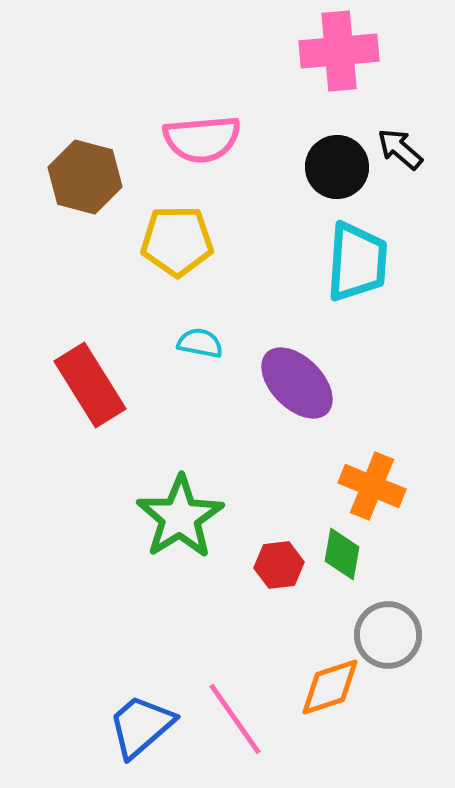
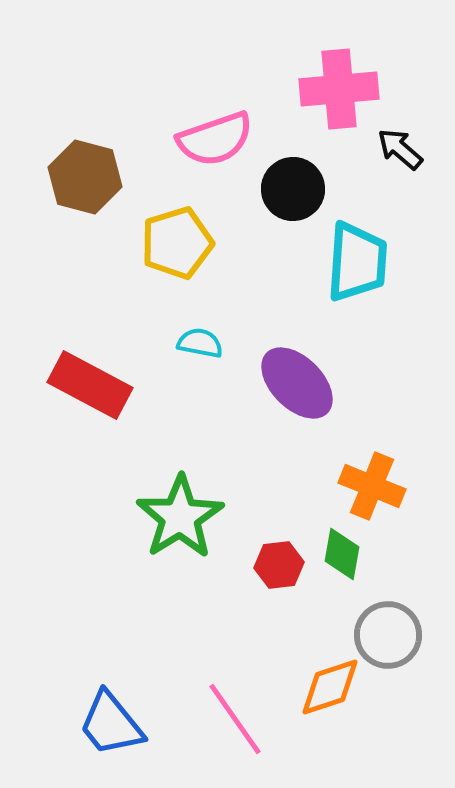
pink cross: moved 38 px down
pink semicircle: moved 13 px right; rotated 14 degrees counterclockwise
black circle: moved 44 px left, 22 px down
yellow pentagon: moved 2 px down; rotated 16 degrees counterclockwise
red rectangle: rotated 30 degrees counterclockwise
blue trapezoid: moved 30 px left, 2 px up; rotated 88 degrees counterclockwise
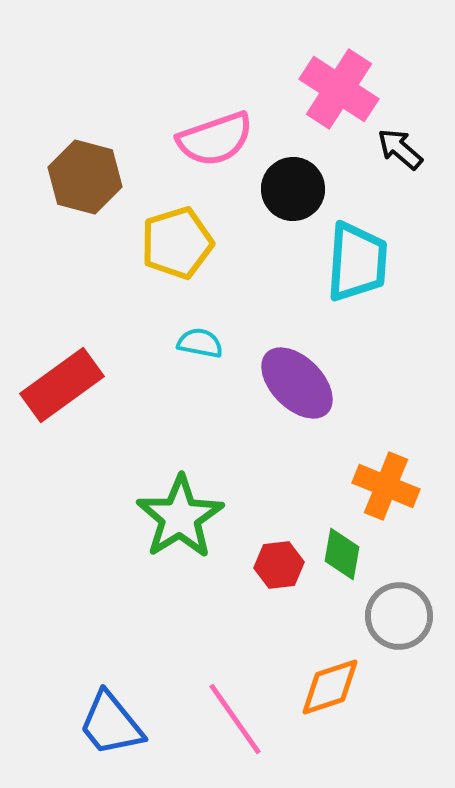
pink cross: rotated 38 degrees clockwise
red rectangle: moved 28 px left; rotated 64 degrees counterclockwise
orange cross: moved 14 px right
gray circle: moved 11 px right, 19 px up
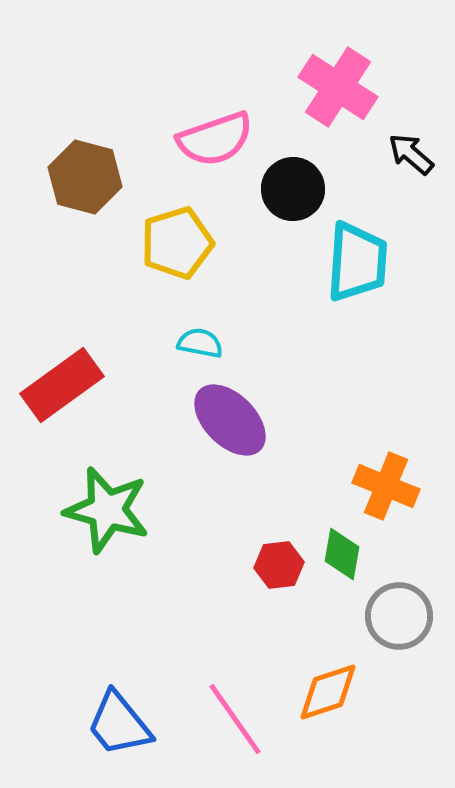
pink cross: moved 1 px left, 2 px up
black arrow: moved 11 px right, 5 px down
purple ellipse: moved 67 px left, 37 px down
green star: moved 73 px left, 7 px up; rotated 24 degrees counterclockwise
orange diamond: moved 2 px left, 5 px down
blue trapezoid: moved 8 px right
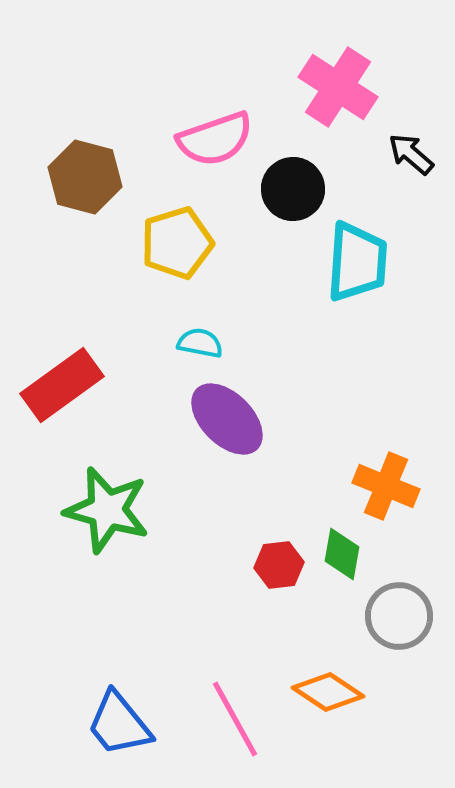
purple ellipse: moved 3 px left, 1 px up
orange diamond: rotated 52 degrees clockwise
pink line: rotated 6 degrees clockwise
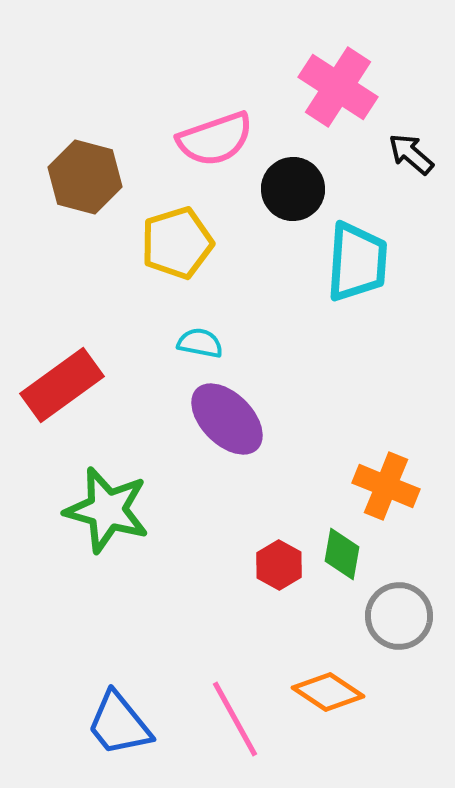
red hexagon: rotated 24 degrees counterclockwise
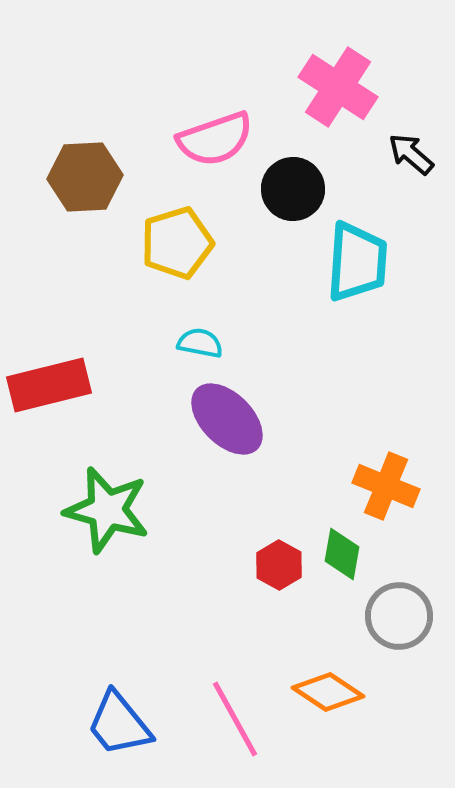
brown hexagon: rotated 18 degrees counterclockwise
red rectangle: moved 13 px left; rotated 22 degrees clockwise
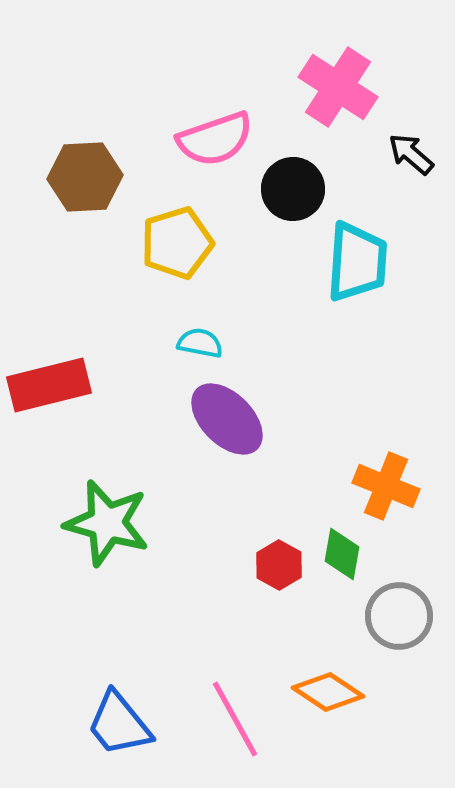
green star: moved 13 px down
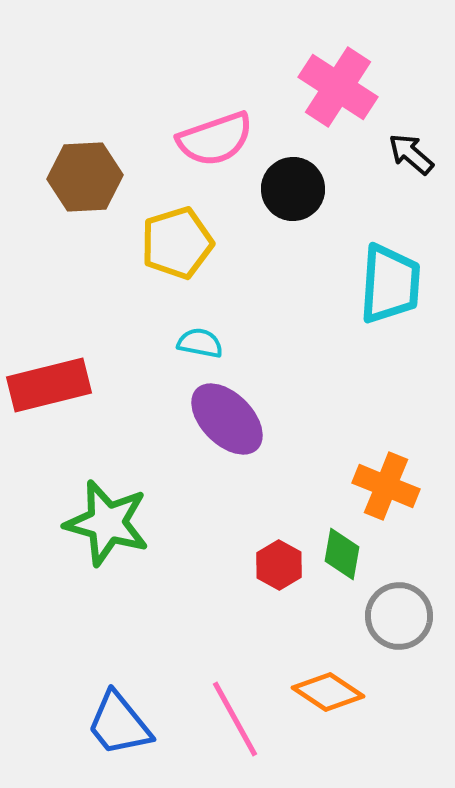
cyan trapezoid: moved 33 px right, 22 px down
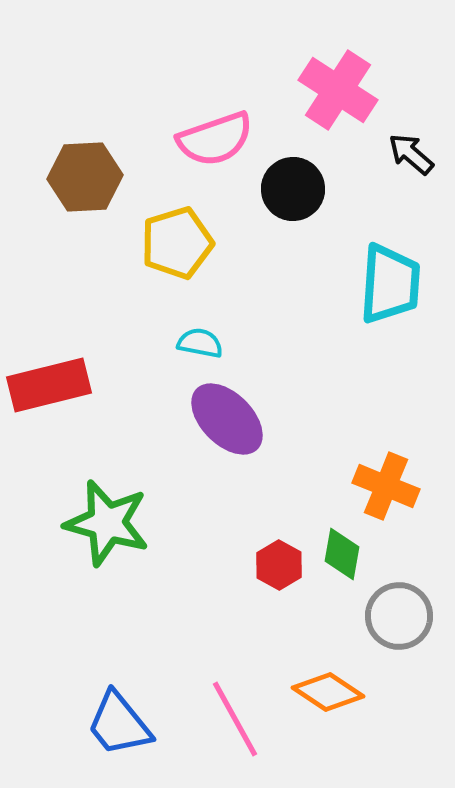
pink cross: moved 3 px down
